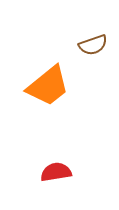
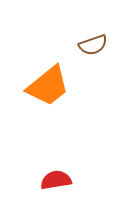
red semicircle: moved 8 px down
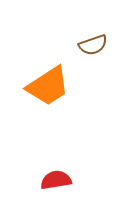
orange trapezoid: rotated 6 degrees clockwise
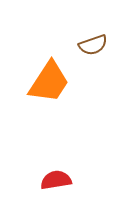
orange trapezoid: moved 1 px right, 4 px up; rotated 24 degrees counterclockwise
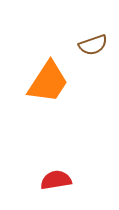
orange trapezoid: moved 1 px left
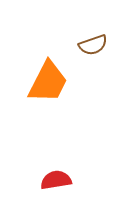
orange trapezoid: rotated 6 degrees counterclockwise
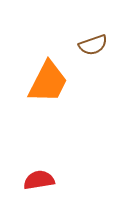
red semicircle: moved 17 px left
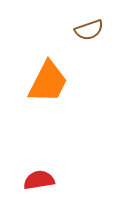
brown semicircle: moved 4 px left, 15 px up
